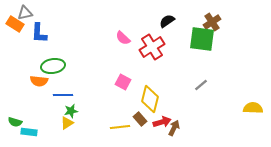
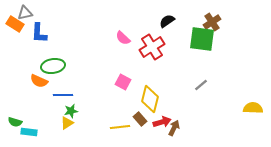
orange semicircle: rotated 18 degrees clockwise
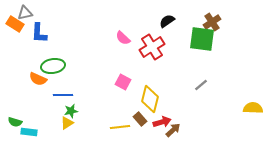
orange semicircle: moved 1 px left, 2 px up
brown arrow: moved 1 px left, 2 px down; rotated 21 degrees clockwise
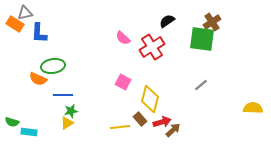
green semicircle: moved 3 px left
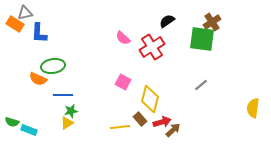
yellow semicircle: rotated 84 degrees counterclockwise
cyan rectangle: moved 2 px up; rotated 14 degrees clockwise
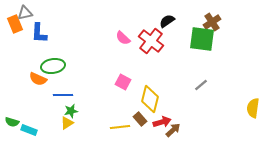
orange rectangle: rotated 36 degrees clockwise
red cross: moved 1 px left, 6 px up; rotated 20 degrees counterclockwise
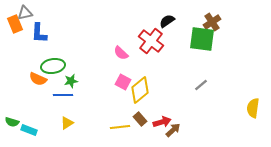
pink semicircle: moved 2 px left, 15 px down
yellow diamond: moved 10 px left, 9 px up; rotated 36 degrees clockwise
green star: moved 30 px up
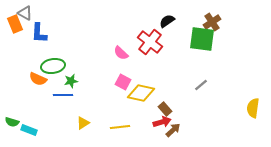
gray triangle: rotated 42 degrees clockwise
red cross: moved 1 px left, 1 px down
yellow diamond: moved 1 px right, 3 px down; rotated 52 degrees clockwise
brown rectangle: moved 25 px right, 10 px up
yellow triangle: moved 16 px right
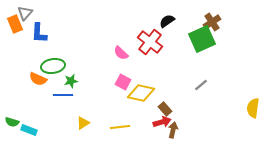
gray triangle: rotated 42 degrees clockwise
green square: rotated 32 degrees counterclockwise
brown arrow: rotated 35 degrees counterclockwise
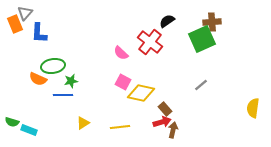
brown cross: rotated 30 degrees clockwise
